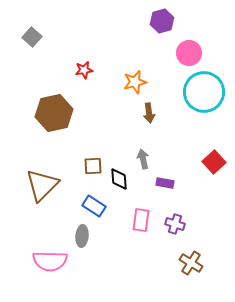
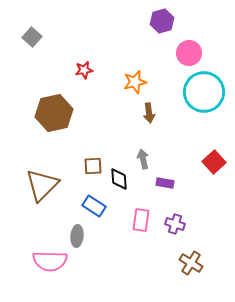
gray ellipse: moved 5 px left
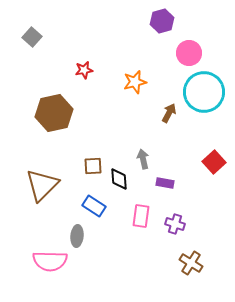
brown arrow: moved 20 px right; rotated 144 degrees counterclockwise
pink rectangle: moved 4 px up
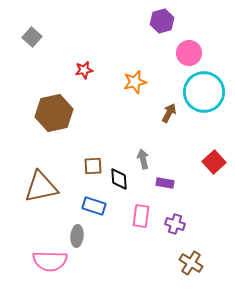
brown triangle: moved 1 px left, 2 px down; rotated 33 degrees clockwise
blue rectangle: rotated 15 degrees counterclockwise
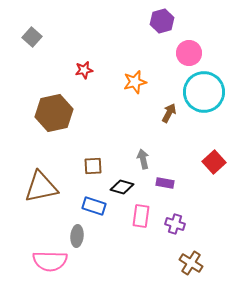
black diamond: moved 3 px right, 8 px down; rotated 70 degrees counterclockwise
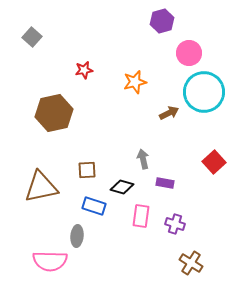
brown arrow: rotated 36 degrees clockwise
brown square: moved 6 px left, 4 px down
